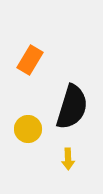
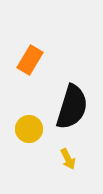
yellow circle: moved 1 px right
yellow arrow: rotated 25 degrees counterclockwise
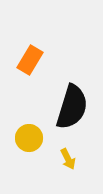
yellow circle: moved 9 px down
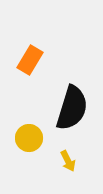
black semicircle: moved 1 px down
yellow arrow: moved 2 px down
